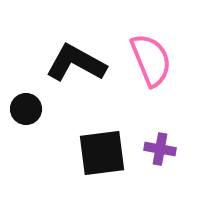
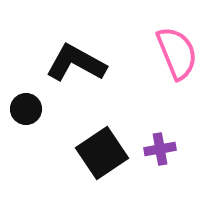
pink semicircle: moved 26 px right, 7 px up
purple cross: rotated 20 degrees counterclockwise
black square: rotated 27 degrees counterclockwise
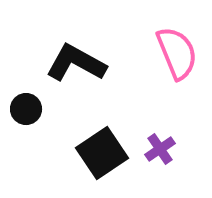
purple cross: rotated 24 degrees counterclockwise
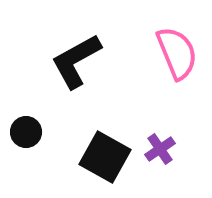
black L-shape: moved 2 px up; rotated 58 degrees counterclockwise
black circle: moved 23 px down
black square: moved 3 px right, 4 px down; rotated 27 degrees counterclockwise
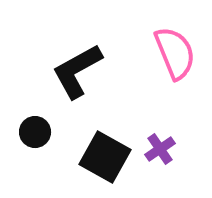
pink semicircle: moved 2 px left
black L-shape: moved 1 px right, 10 px down
black circle: moved 9 px right
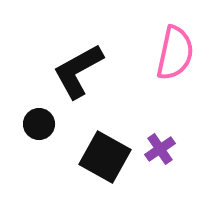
pink semicircle: rotated 34 degrees clockwise
black L-shape: moved 1 px right
black circle: moved 4 px right, 8 px up
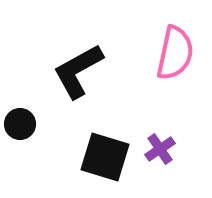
black circle: moved 19 px left
black square: rotated 12 degrees counterclockwise
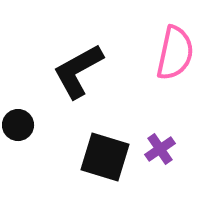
black circle: moved 2 px left, 1 px down
